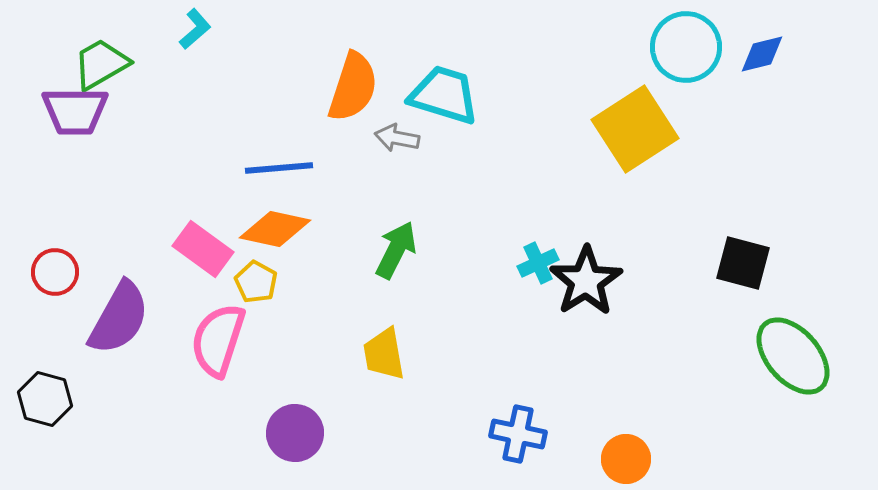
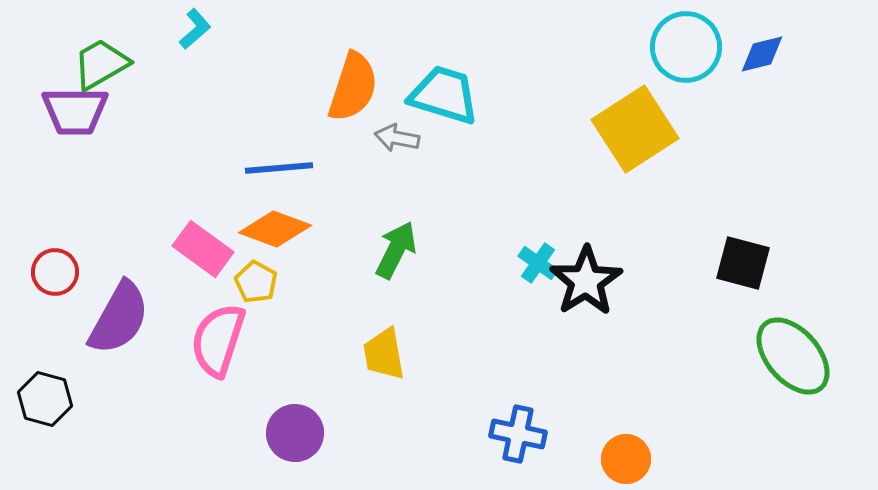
orange diamond: rotated 8 degrees clockwise
cyan cross: rotated 30 degrees counterclockwise
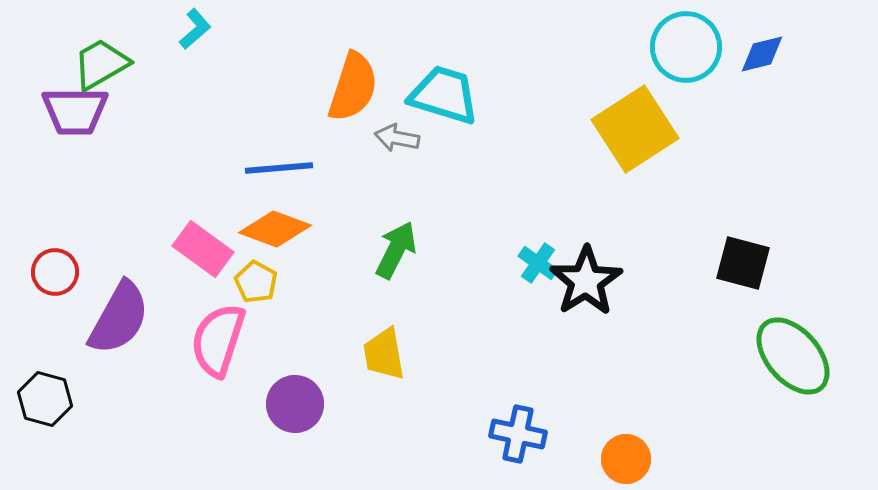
purple circle: moved 29 px up
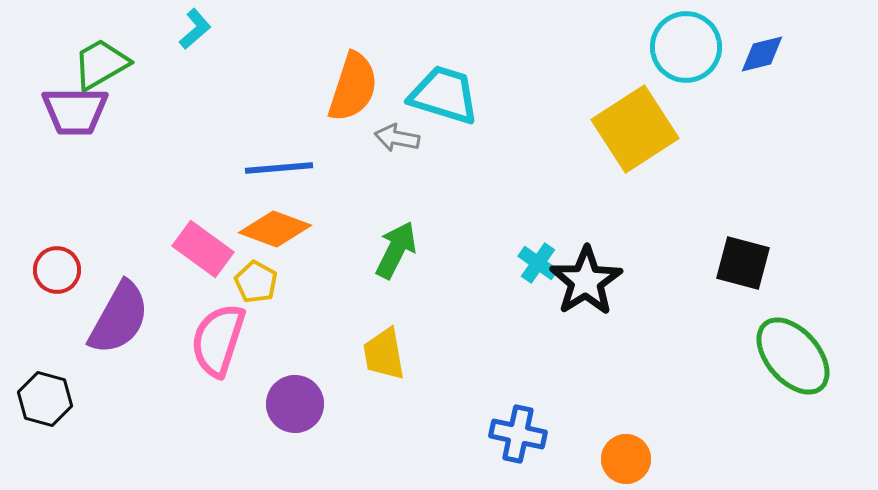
red circle: moved 2 px right, 2 px up
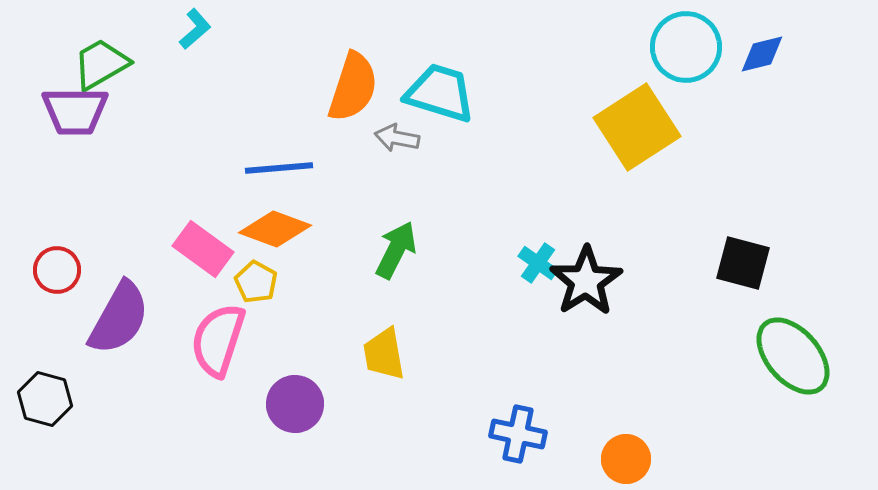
cyan trapezoid: moved 4 px left, 2 px up
yellow square: moved 2 px right, 2 px up
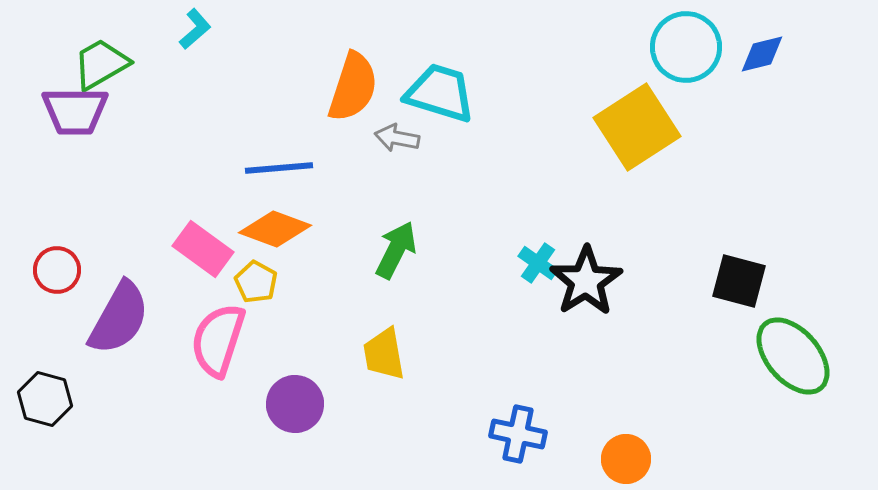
black square: moved 4 px left, 18 px down
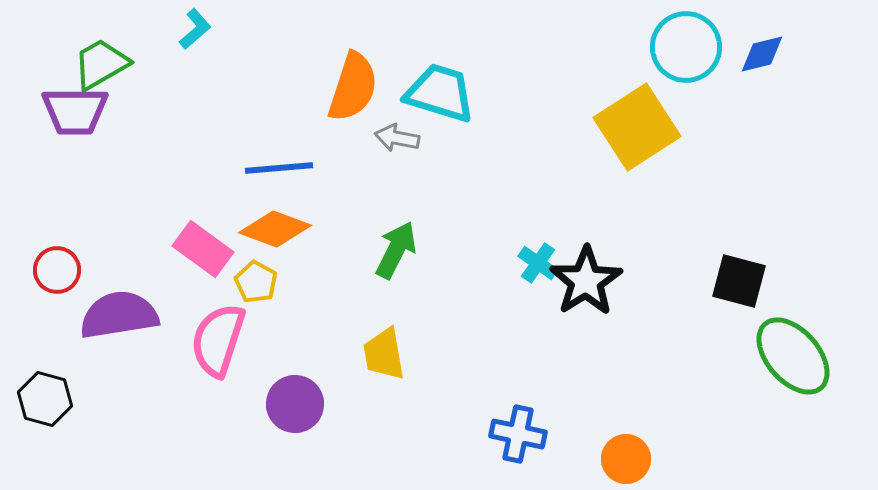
purple semicircle: moved 3 px up; rotated 128 degrees counterclockwise
